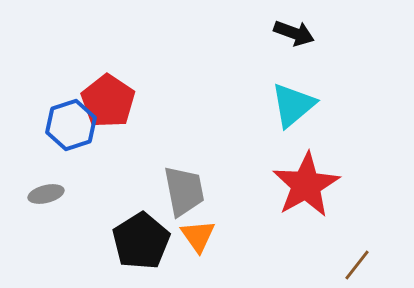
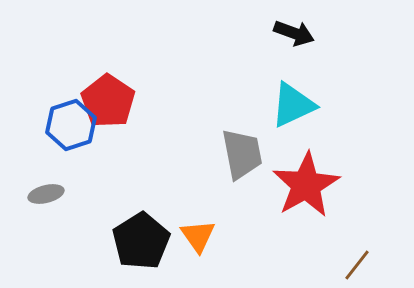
cyan triangle: rotated 15 degrees clockwise
gray trapezoid: moved 58 px right, 37 px up
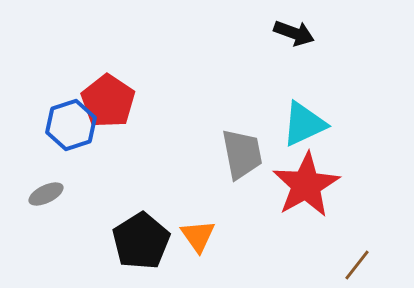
cyan triangle: moved 11 px right, 19 px down
gray ellipse: rotated 12 degrees counterclockwise
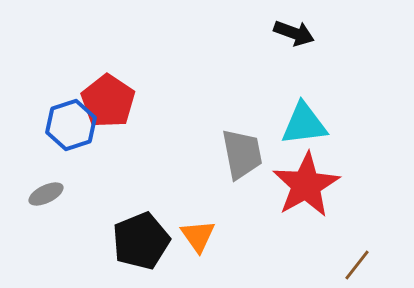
cyan triangle: rotated 18 degrees clockwise
black pentagon: rotated 10 degrees clockwise
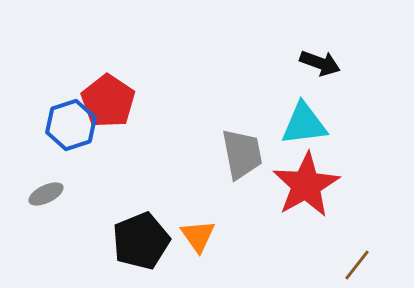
black arrow: moved 26 px right, 30 px down
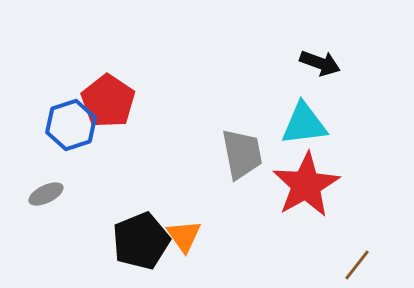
orange triangle: moved 14 px left
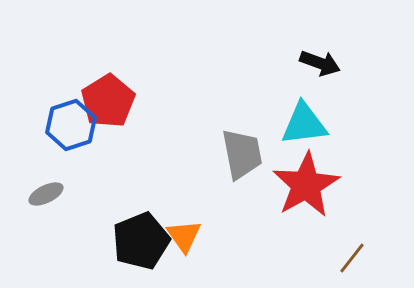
red pentagon: rotated 6 degrees clockwise
brown line: moved 5 px left, 7 px up
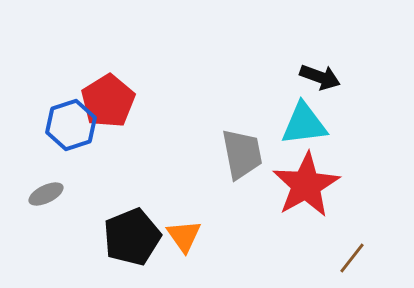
black arrow: moved 14 px down
black pentagon: moved 9 px left, 4 px up
